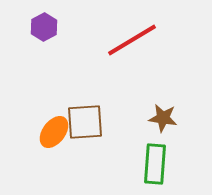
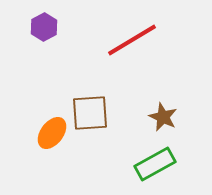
brown star: moved 1 px up; rotated 16 degrees clockwise
brown square: moved 5 px right, 9 px up
orange ellipse: moved 2 px left, 1 px down
green rectangle: rotated 57 degrees clockwise
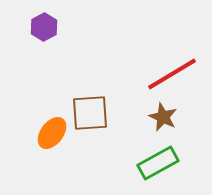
red line: moved 40 px right, 34 px down
green rectangle: moved 3 px right, 1 px up
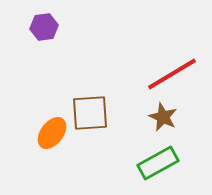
purple hexagon: rotated 20 degrees clockwise
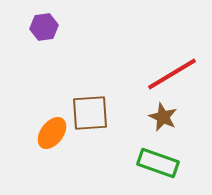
green rectangle: rotated 48 degrees clockwise
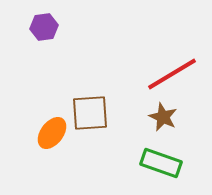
green rectangle: moved 3 px right
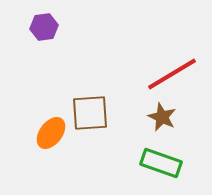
brown star: moved 1 px left
orange ellipse: moved 1 px left
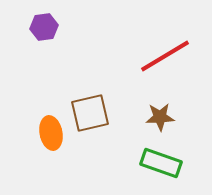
red line: moved 7 px left, 18 px up
brown square: rotated 9 degrees counterclockwise
brown star: moved 2 px left; rotated 28 degrees counterclockwise
orange ellipse: rotated 48 degrees counterclockwise
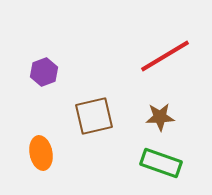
purple hexagon: moved 45 px down; rotated 12 degrees counterclockwise
brown square: moved 4 px right, 3 px down
orange ellipse: moved 10 px left, 20 px down
